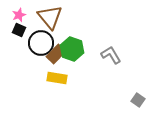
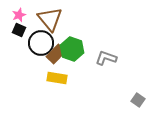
brown triangle: moved 2 px down
gray L-shape: moved 5 px left, 3 px down; rotated 40 degrees counterclockwise
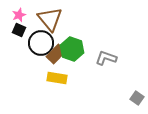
gray square: moved 1 px left, 2 px up
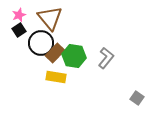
brown triangle: moved 1 px up
black square: rotated 32 degrees clockwise
green hexagon: moved 2 px right, 7 px down; rotated 10 degrees counterclockwise
brown rectangle: moved 1 px left, 1 px up
gray L-shape: rotated 110 degrees clockwise
yellow rectangle: moved 1 px left, 1 px up
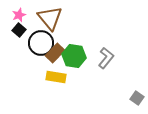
black square: rotated 16 degrees counterclockwise
